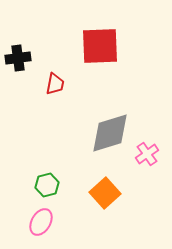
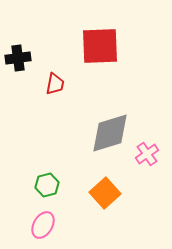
pink ellipse: moved 2 px right, 3 px down
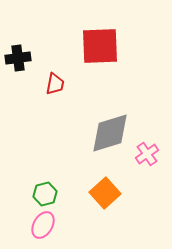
green hexagon: moved 2 px left, 9 px down
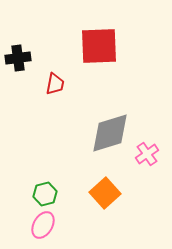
red square: moved 1 px left
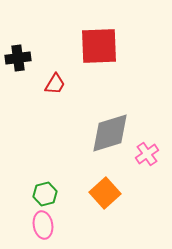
red trapezoid: rotated 20 degrees clockwise
pink ellipse: rotated 40 degrees counterclockwise
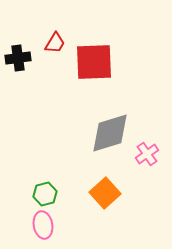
red square: moved 5 px left, 16 px down
red trapezoid: moved 41 px up
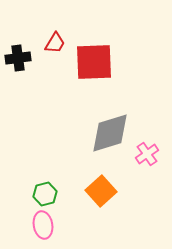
orange square: moved 4 px left, 2 px up
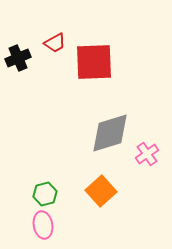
red trapezoid: rotated 30 degrees clockwise
black cross: rotated 15 degrees counterclockwise
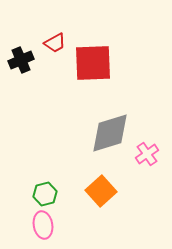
black cross: moved 3 px right, 2 px down
red square: moved 1 px left, 1 px down
